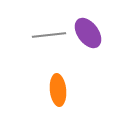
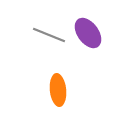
gray line: rotated 28 degrees clockwise
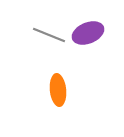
purple ellipse: rotated 76 degrees counterclockwise
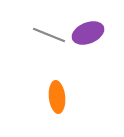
orange ellipse: moved 1 px left, 7 px down
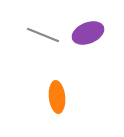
gray line: moved 6 px left
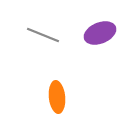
purple ellipse: moved 12 px right
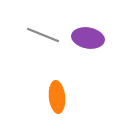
purple ellipse: moved 12 px left, 5 px down; rotated 32 degrees clockwise
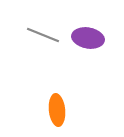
orange ellipse: moved 13 px down
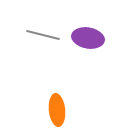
gray line: rotated 8 degrees counterclockwise
